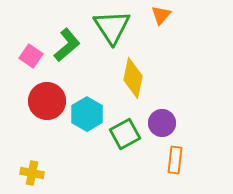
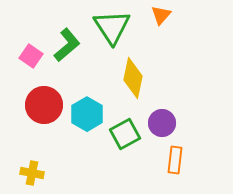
red circle: moved 3 px left, 4 px down
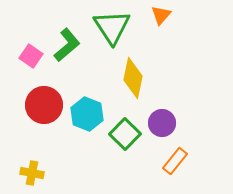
cyan hexagon: rotated 8 degrees counterclockwise
green square: rotated 16 degrees counterclockwise
orange rectangle: moved 1 px down; rotated 32 degrees clockwise
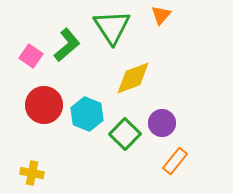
yellow diamond: rotated 57 degrees clockwise
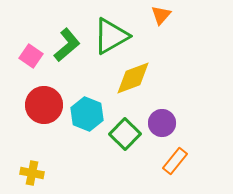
green triangle: moved 1 px left, 9 px down; rotated 33 degrees clockwise
